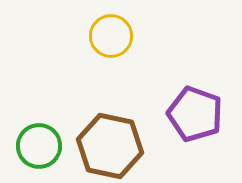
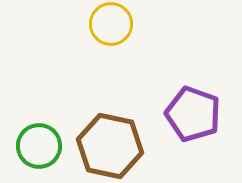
yellow circle: moved 12 px up
purple pentagon: moved 2 px left
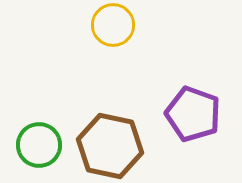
yellow circle: moved 2 px right, 1 px down
green circle: moved 1 px up
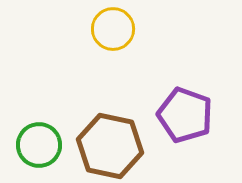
yellow circle: moved 4 px down
purple pentagon: moved 8 px left, 1 px down
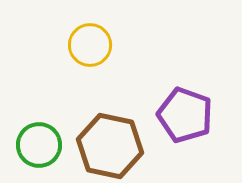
yellow circle: moved 23 px left, 16 px down
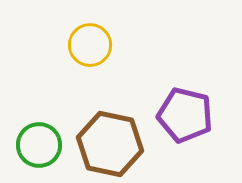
purple pentagon: rotated 6 degrees counterclockwise
brown hexagon: moved 2 px up
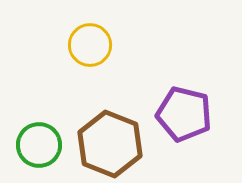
purple pentagon: moved 1 px left, 1 px up
brown hexagon: rotated 10 degrees clockwise
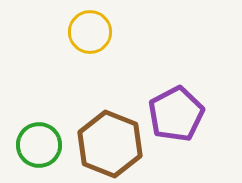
yellow circle: moved 13 px up
purple pentagon: moved 8 px left; rotated 30 degrees clockwise
